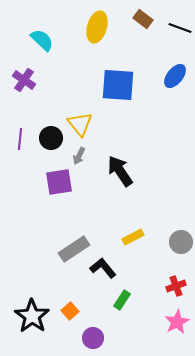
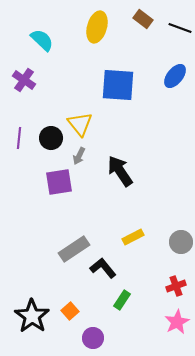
purple line: moved 1 px left, 1 px up
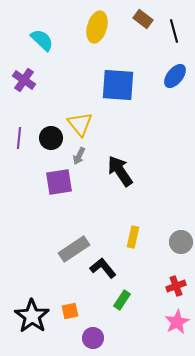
black line: moved 6 px left, 3 px down; rotated 55 degrees clockwise
yellow rectangle: rotated 50 degrees counterclockwise
orange square: rotated 30 degrees clockwise
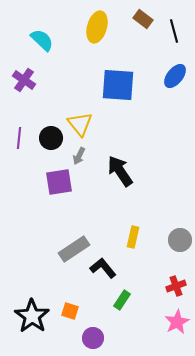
gray circle: moved 1 px left, 2 px up
orange square: rotated 30 degrees clockwise
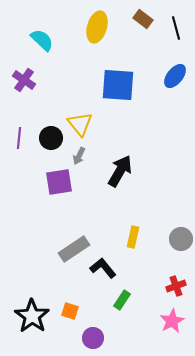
black line: moved 2 px right, 3 px up
black arrow: rotated 64 degrees clockwise
gray circle: moved 1 px right, 1 px up
pink star: moved 5 px left, 1 px up
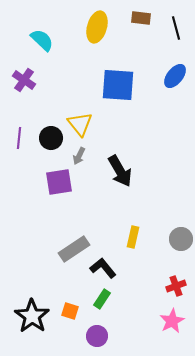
brown rectangle: moved 2 px left, 1 px up; rotated 30 degrees counterclockwise
black arrow: rotated 120 degrees clockwise
green rectangle: moved 20 px left, 1 px up
purple circle: moved 4 px right, 2 px up
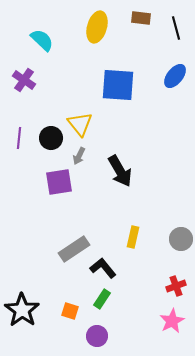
black star: moved 10 px left, 6 px up
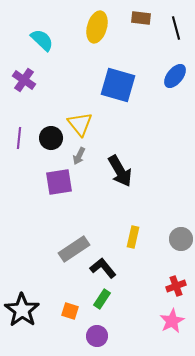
blue square: rotated 12 degrees clockwise
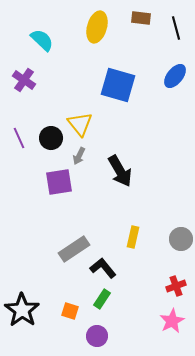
purple line: rotated 30 degrees counterclockwise
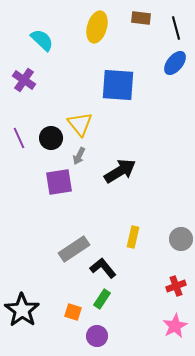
blue ellipse: moved 13 px up
blue square: rotated 12 degrees counterclockwise
black arrow: rotated 92 degrees counterclockwise
orange square: moved 3 px right, 1 px down
pink star: moved 3 px right, 5 px down
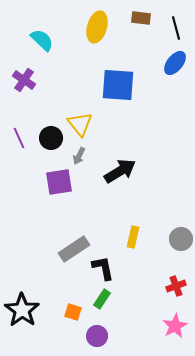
black L-shape: rotated 28 degrees clockwise
